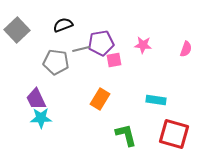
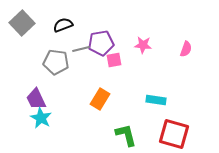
gray square: moved 5 px right, 7 px up
cyan star: rotated 30 degrees clockwise
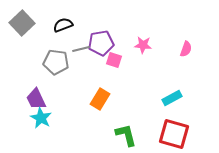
pink square: rotated 28 degrees clockwise
cyan rectangle: moved 16 px right, 2 px up; rotated 36 degrees counterclockwise
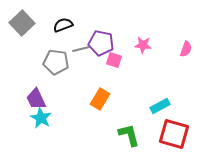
purple pentagon: rotated 20 degrees clockwise
cyan rectangle: moved 12 px left, 8 px down
green L-shape: moved 3 px right
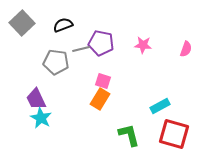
pink square: moved 11 px left, 21 px down
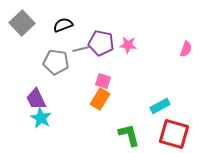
pink star: moved 15 px left
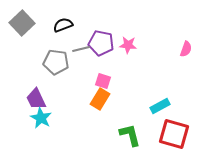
green L-shape: moved 1 px right
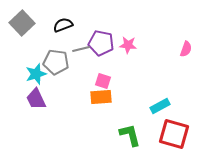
orange rectangle: moved 1 px right, 2 px up; rotated 55 degrees clockwise
cyan star: moved 5 px left, 44 px up; rotated 25 degrees clockwise
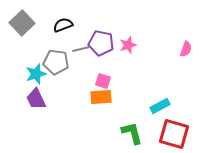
pink star: rotated 24 degrees counterclockwise
green L-shape: moved 2 px right, 2 px up
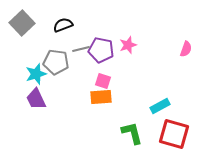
purple pentagon: moved 7 px down
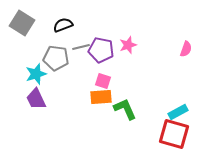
gray square: rotated 15 degrees counterclockwise
gray line: moved 2 px up
gray pentagon: moved 4 px up
cyan rectangle: moved 18 px right, 6 px down
green L-shape: moved 7 px left, 24 px up; rotated 10 degrees counterclockwise
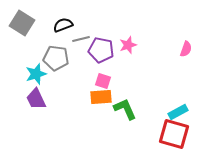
gray line: moved 8 px up
